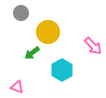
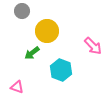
gray circle: moved 1 px right, 2 px up
yellow circle: moved 1 px left, 1 px up
cyan hexagon: moved 1 px left; rotated 10 degrees counterclockwise
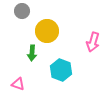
pink arrow: moved 4 px up; rotated 60 degrees clockwise
green arrow: rotated 49 degrees counterclockwise
pink triangle: moved 1 px right, 3 px up
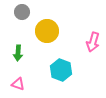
gray circle: moved 1 px down
green arrow: moved 14 px left
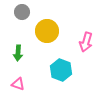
pink arrow: moved 7 px left
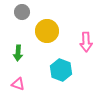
pink arrow: rotated 18 degrees counterclockwise
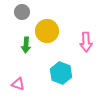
green arrow: moved 8 px right, 8 px up
cyan hexagon: moved 3 px down
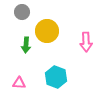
cyan hexagon: moved 5 px left, 4 px down
pink triangle: moved 1 px right, 1 px up; rotated 16 degrees counterclockwise
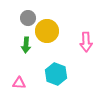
gray circle: moved 6 px right, 6 px down
cyan hexagon: moved 3 px up
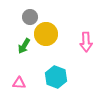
gray circle: moved 2 px right, 1 px up
yellow circle: moved 1 px left, 3 px down
green arrow: moved 2 px left, 1 px down; rotated 28 degrees clockwise
cyan hexagon: moved 3 px down
